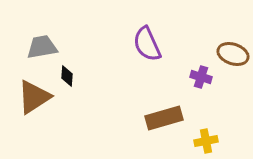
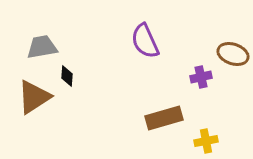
purple semicircle: moved 2 px left, 3 px up
purple cross: rotated 30 degrees counterclockwise
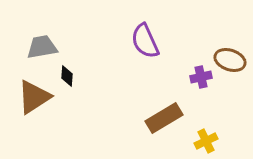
brown ellipse: moved 3 px left, 6 px down
brown rectangle: rotated 15 degrees counterclockwise
yellow cross: rotated 15 degrees counterclockwise
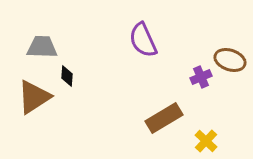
purple semicircle: moved 2 px left, 1 px up
gray trapezoid: rotated 12 degrees clockwise
purple cross: rotated 10 degrees counterclockwise
yellow cross: rotated 20 degrees counterclockwise
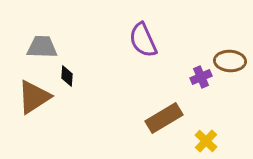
brown ellipse: moved 1 px down; rotated 16 degrees counterclockwise
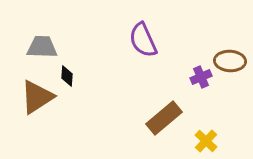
brown triangle: moved 3 px right
brown rectangle: rotated 9 degrees counterclockwise
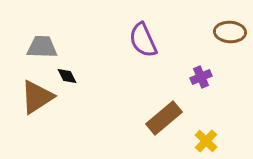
brown ellipse: moved 29 px up
black diamond: rotated 30 degrees counterclockwise
